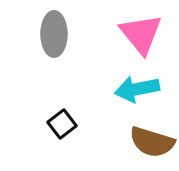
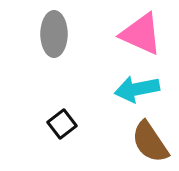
pink triangle: rotated 27 degrees counterclockwise
brown semicircle: moved 2 px left; rotated 39 degrees clockwise
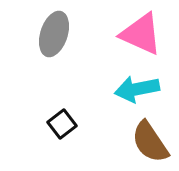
gray ellipse: rotated 18 degrees clockwise
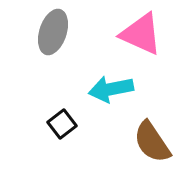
gray ellipse: moved 1 px left, 2 px up
cyan arrow: moved 26 px left
brown semicircle: moved 2 px right
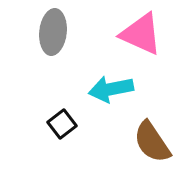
gray ellipse: rotated 12 degrees counterclockwise
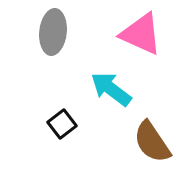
cyan arrow: rotated 48 degrees clockwise
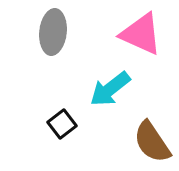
cyan arrow: moved 1 px left; rotated 75 degrees counterclockwise
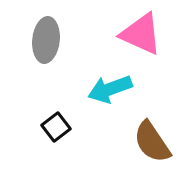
gray ellipse: moved 7 px left, 8 px down
cyan arrow: rotated 18 degrees clockwise
black square: moved 6 px left, 3 px down
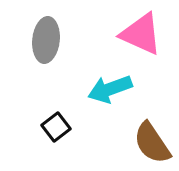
brown semicircle: moved 1 px down
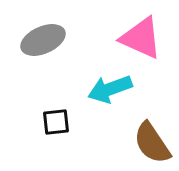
pink triangle: moved 4 px down
gray ellipse: moved 3 px left; rotated 60 degrees clockwise
black square: moved 5 px up; rotated 32 degrees clockwise
